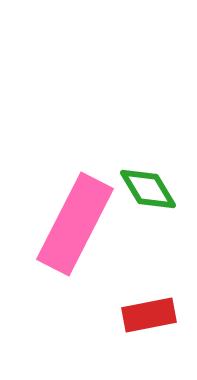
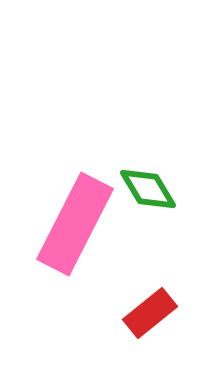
red rectangle: moved 1 px right, 2 px up; rotated 28 degrees counterclockwise
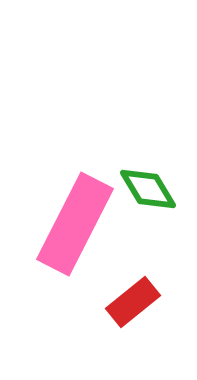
red rectangle: moved 17 px left, 11 px up
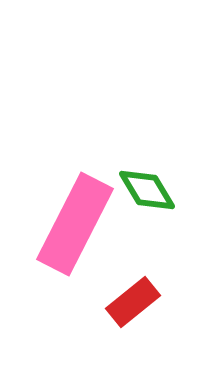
green diamond: moved 1 px left, 1 px down
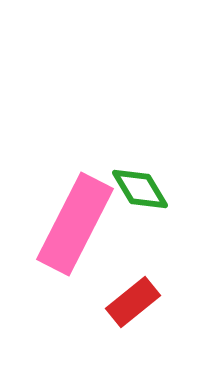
green diamond: moved 7 px left, 1 px up
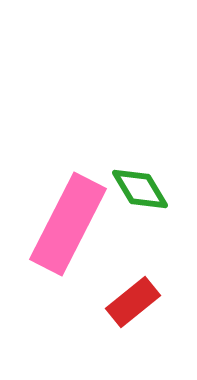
pink rectangle: moved 7 px left
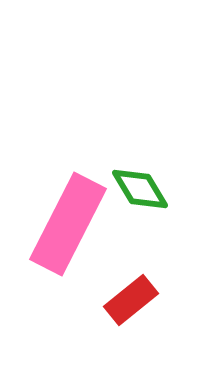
red rectangle: moved 2 px left, 2 px up
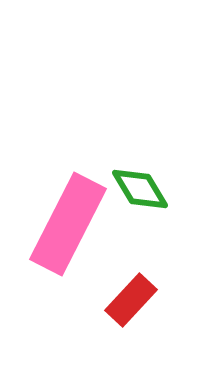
red rectangle: rotated 8 degrees counterclockwise
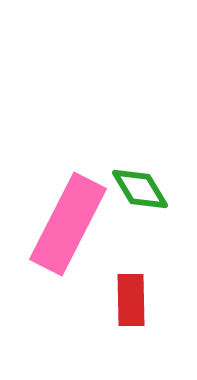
red rectangle: rotated 44 degrees counterclockwise
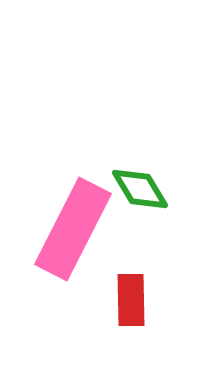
pink rectangle: moved 5 px right, 5 px down
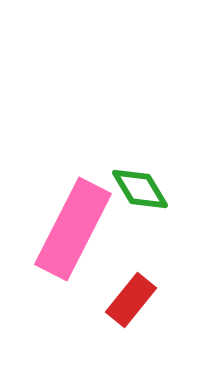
red rectangle: rotated 40 degrees clockwise
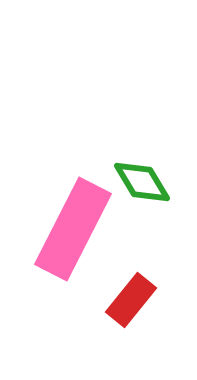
green diamond: moved 2 px right, 7 px up
